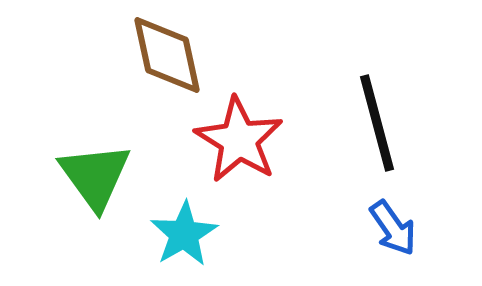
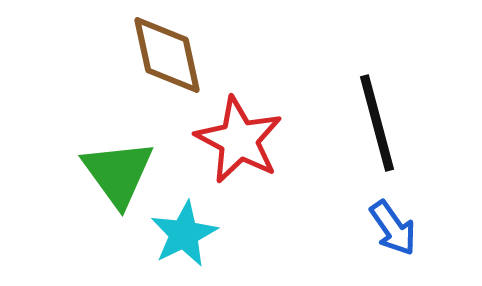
red star: rotated 4 degrees counterclockwise
green triangle: moved 23 px right, 3 px up
cyan star: rotated 4 degrees clockwise
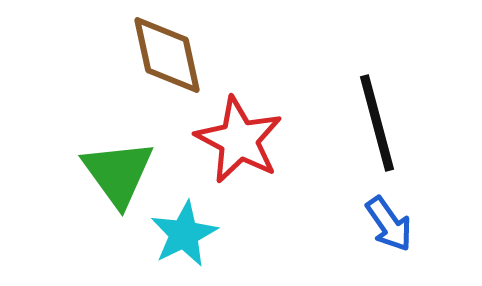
blue arrow: moved 4 px left, 4 px up
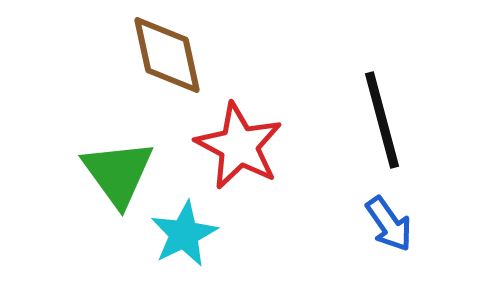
black line: moved 5 px right, 3 px up
red star: moved 6 px down
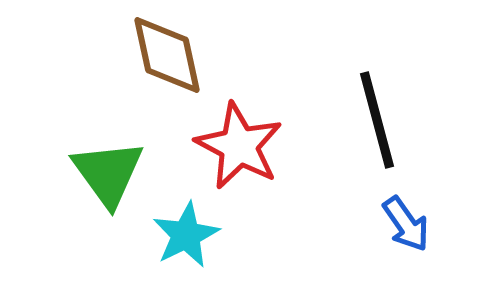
black line: moved 5 px left
green triangle: moved 10 px left
blue arrow: moved 17 px right
cyan star: moved 2 px right, 1 px down
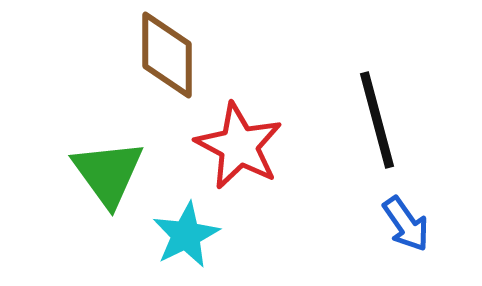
brown diamond: rotated 12 degrees clockwise
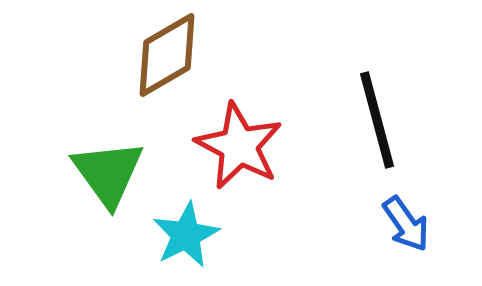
brown diamond: rotated 60 degrees clockwise
